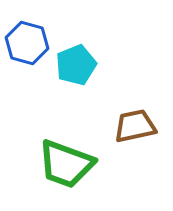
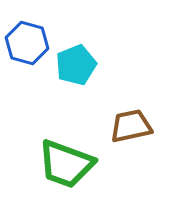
brown trapezoid: moved 4 px left
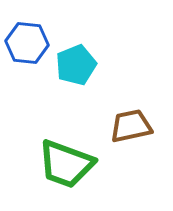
blue hexagon: rotated 9 degrees counterclockwise
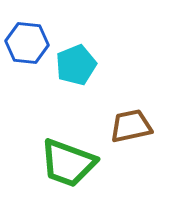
green trapezoid: moved 2 px right, 1 px up
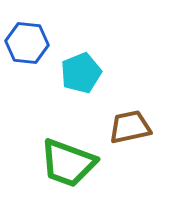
cyan pentagon: moved 5 px right, 8 px down
brown trapezoid: moved 1 px left, 1 px down
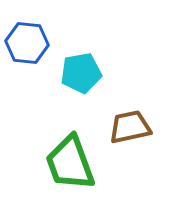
cyan pentagon: rotated 12 degrees clockwise
green trapezoid: moved 2 px right; rotated 50 degrees clockwise
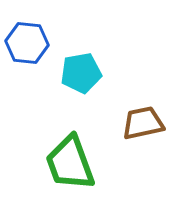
brown trapezoid: moved 13 px right, 4 px up
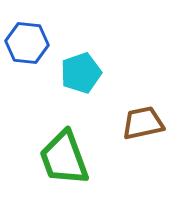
cyan pentagon: rotated 9 degrees counterclockwise
green trapezoid: moved 6 px left, 5 px up
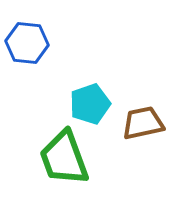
cyan pentagon: moved 9 px right, 31 px down
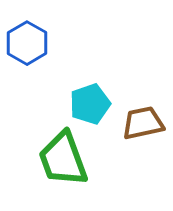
blue hexagon: rotated 24 degrees clockwise
green trapezoid: moved 1 px left, 1 px down
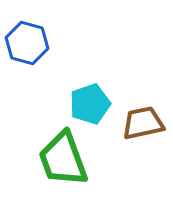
blue hexagon: rotated 15 degrees counterclockwise
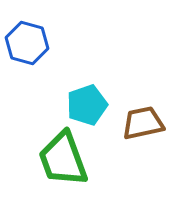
cyan pentagon: moved 3 px left, 1 px down
